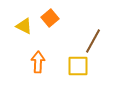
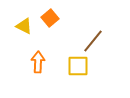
brown line: rotated 10 degrees clockwise
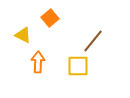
yellow triangle: moved 1 px left, 9 px down
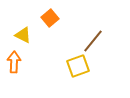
orange arrow: moved 24 px left
yellow square: rotated 20 degrees counterclockwise
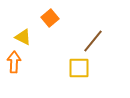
yellow triangle: moved 2 px down
yellow square: moved 1 px right, 2 px down; rotated 20 degrees clockwise
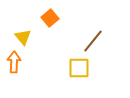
yellow triangle: rotated 24 degrees clockwise
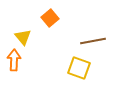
brown line: rotated 40 degrees clockwise
orange arrow: moved 2 px up
yellow square: rotated 20 degrees clockwise
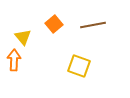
orange square: moved 4 px right, 6 px down
brown line: moved 16 px up
yellow square: moved 2 px up
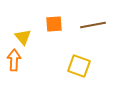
orange square: rotated 36 degrees clockwise
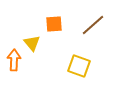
brown line: rotated 30 degrees counterclockwise
yellow triangle: moved 9 px right, 6 px down
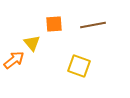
brown line: rotated 30 degrees clockwise
orange arrow: rotated 50 degrees clockwise
